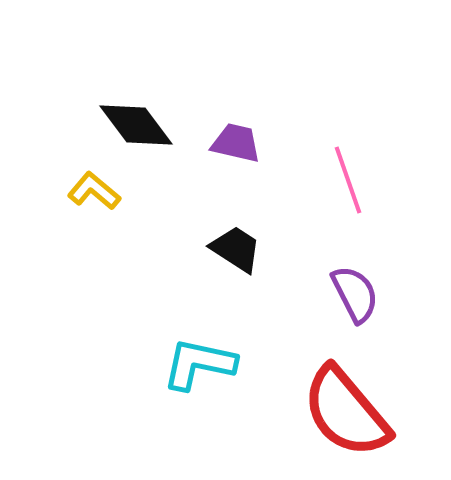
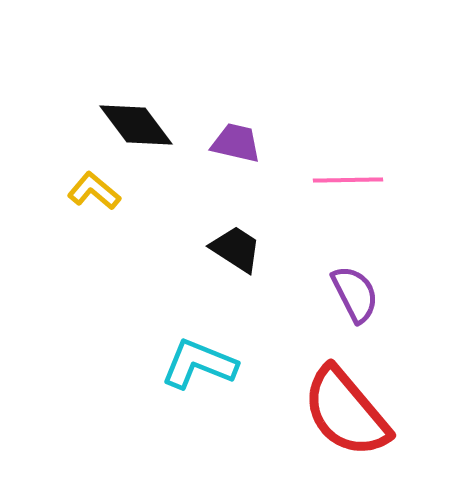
pink line: rotated 72 degrees counterclockwise
cyan L-shape: rotated 10 degrees clockwise
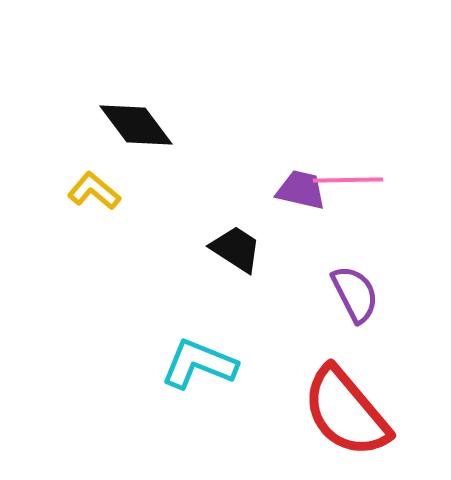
purple trapezoid: moved 65 px right, 47 px down
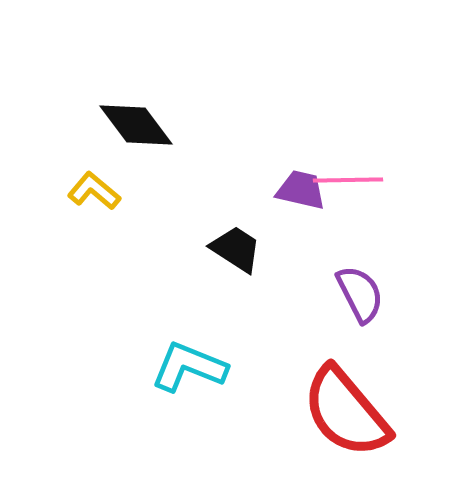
purple semicircle: moved 5 px right
cyan L-shape: moved 10 px left, 3 px down
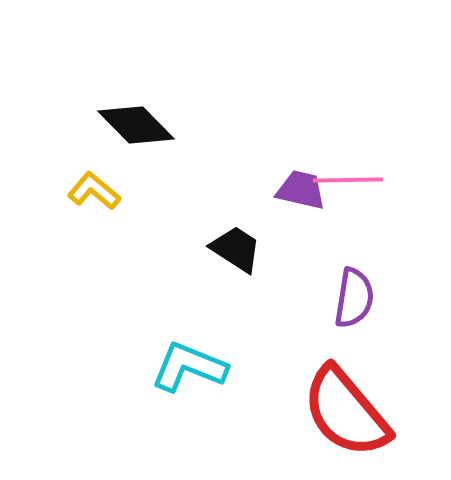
black diamond: rotated 8 degrees counterclockwise
purple semicircle: moved 6 px left, 4 px down; rotated 36 degrees clockwise
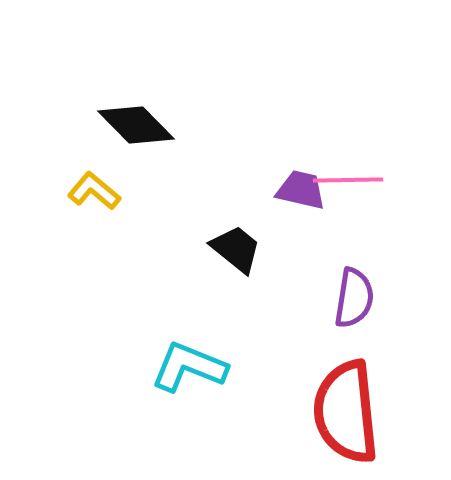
black trapezoid: rotated 6 degrees clockwise
red semicircle: rotated 34 degrees clockwise
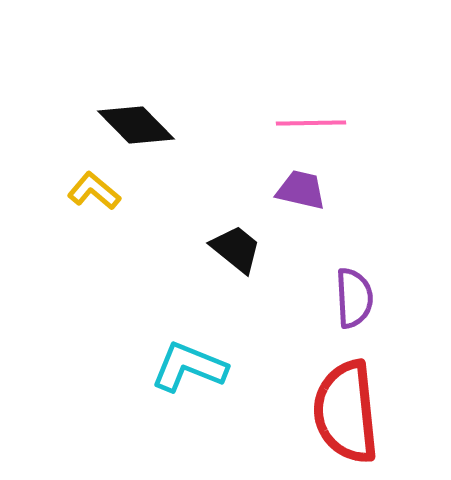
pink line: moved 37 px left, 57 px up
purple semicircle: rotated 12 degrees counterclockwise
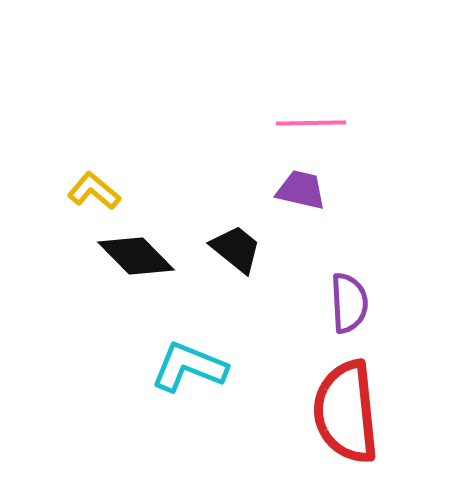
black diamond: moved 131 px down
purple semicircle: moved 5 px left, 5 px down
